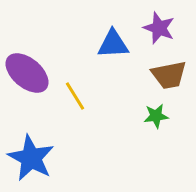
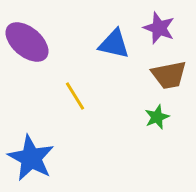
blue triangle: moved 1 px right; rotated 16 degrees clockwise
purple ellipse: moved 31 px up
green star: moved 1 px right, 1 px down; rotated 15 degrees counterclockwise
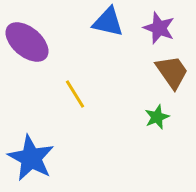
blue triangle: moved 6 px left, 22 px up
brown trapezoid: moved 3 px right, 3 px up; rotated 114 degrees counterclockwise
yellow line: moved 2 px up
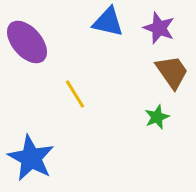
purple ellipse: rotated 9 degrees clockwise
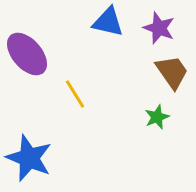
purple ellipse: moved 12 px down
blue star: moved 2 px left; rotated 6 degrees counterclockwise
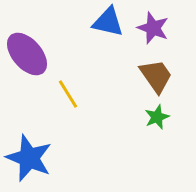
purple star: moved 6 px left
brown trapezoid: moved 16 px left, 4 px down
yellow line: moved 7 px left
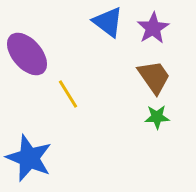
blue triangle: rotated 24 degrees clockwise
purple star: rotated 20 degrees clockwise
brown trapezoid: moved 2 px left, 1 px down
green star: rotated 20 degrees clockwise
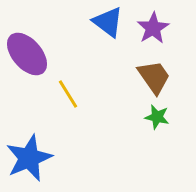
green star: rotated 15 degrees clockwise
blue star: rotated 27 degrees clockwise
